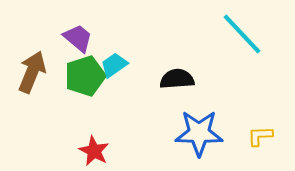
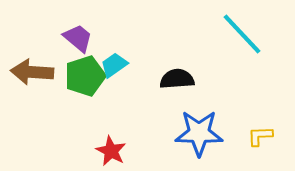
brown arrow: rotated 108 degrees counterclockwise
red star: moved 17 px right
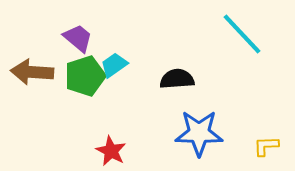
yellow L-shape: moved 6 px right, 10 px down
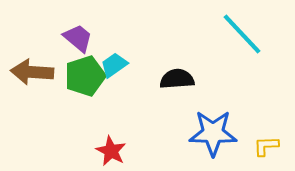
blue star: moved 14 px right
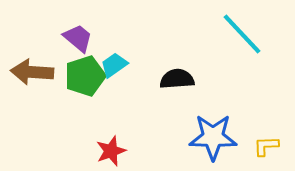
blue star: moved 4 px down
red star: rotated 24 degrees clockwise
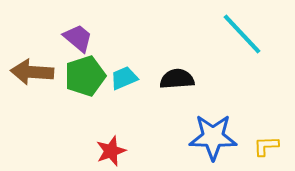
cyan trapezoid: moved 10 px right, 13 px down; rotated 12 degrees clockwise
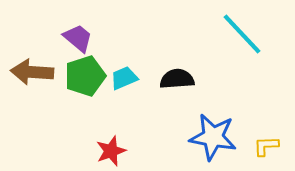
blue star: rotated 9 degrees clockwise
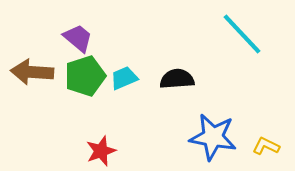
yellow L-shape: rotated 28 degrees clockwise
red star: moved 10 px left
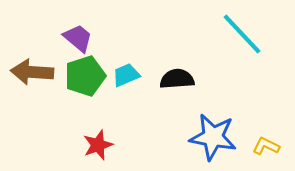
cyan trapezoid: moved 2 px right, 3 px up
red star: moved 3 px left, 6 px up
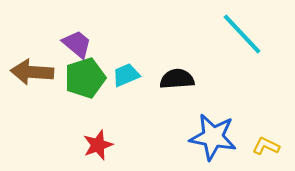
purple trapezoid: moved 1 px left, 6 px down
green pentagon: moved 2 px down
